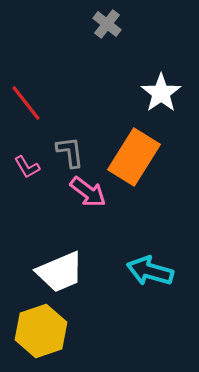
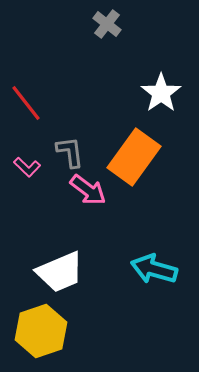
orange rectangle: rotated 4 degrees clockwise
pink L-shape: rotated 16 degrees counterclockwise
pink arrow: moved 2 px up
cyan arrow: moved 4 px right, 2 px up
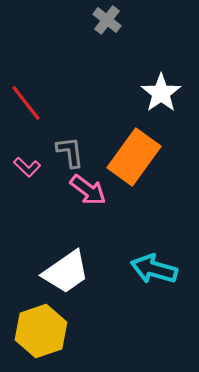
gray cross: moved 4 px up
white trapezoid: moved 6 px right; rotated 12 degrees counterclockwise
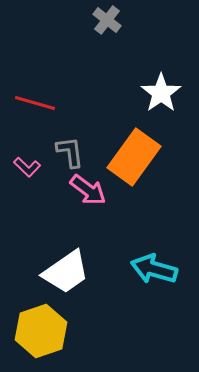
red line: moved 9 px right; rotated 36 degrees counterclockwise
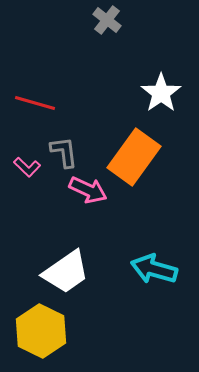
gray L-shape: moved 6 px left
pink arrow: rotated 12 degrees counterclockwise
yellow hexagon: rotated 15 degrees counterclockwise
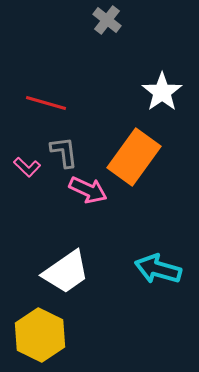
white star: moved 1 px right, 1 px up
red line: moved 11 px right
cyan arrow: moved 4 px right
yellow hexagon: moved 1 px left, 4 px down
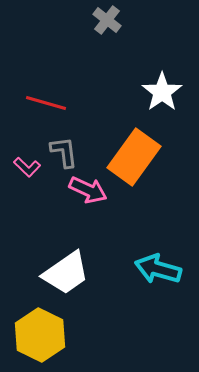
white trapezoid: moved 1 px down
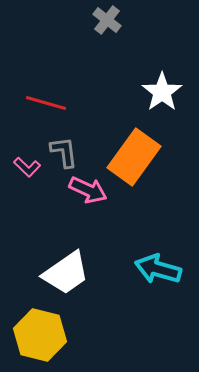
yellow hexagon: rotated 12 degrees counterclockwise
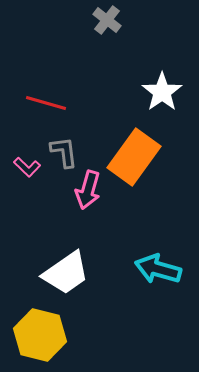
pink arrow: rotated 81 degrees clockwise
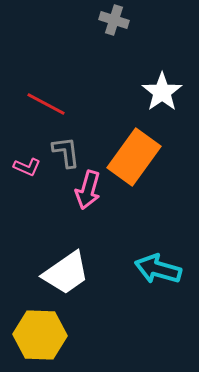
gray cross: moved 7 px right; rotated 20 degrees counterclockwise
red line: moved 1 px down; rotated 12 degrees clockwise
gray L-shape: moved 2 px right
pink L-shape: rotated 20 degrees counterclockwise
yellow hexagon: rotated 12 degrees counterclockwise
